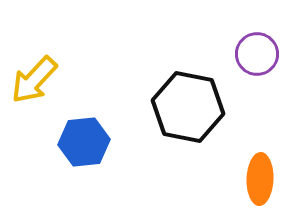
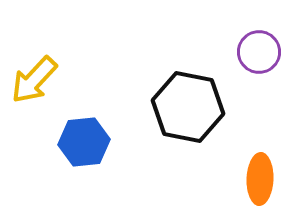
purple circle: moved 2 px right, 2 px up
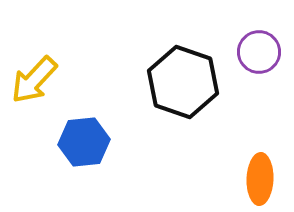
black hexagon: moved 5 px left, 25 px up; rotated 8 degrees clockwise
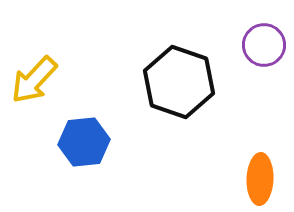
purple circle: moved 5 px right, 7 px up
black hexagon: moved 4 px left
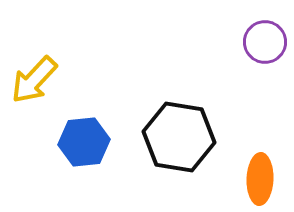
purple circle: moved 1 px right, 3 px up
black hexagon: moved 55 px down; rotated 10 degrees counterclockwise
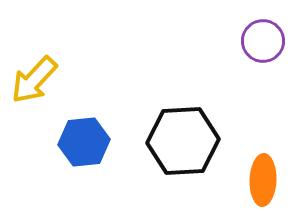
purple circle: moved 2 px left, 1 px up
black hexagon: moved 4 px right, 4 px down; rotated 12 degrees counterclockwise
orange ellipse: moved 3 px right, 1 px down
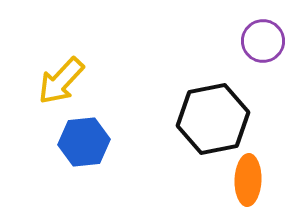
yellow arrow: moved 27 px right, 1 px down
black hexagon: moved 30 px right, 22 px up; rotated 8 degrees counterclockwise
orange ellipse: moved 15 px left
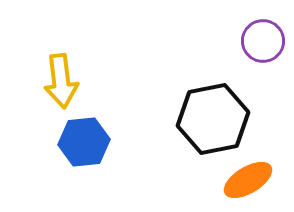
yellow arrow: rotated 50 degrees counterclockwise
orange ellipse: rotated 57 degrees clockwise
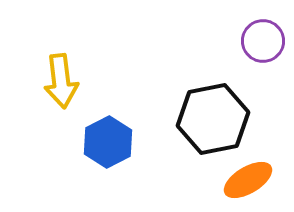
blue hexagon: moved 24 px right; rotated 21 degrees counterclockwise
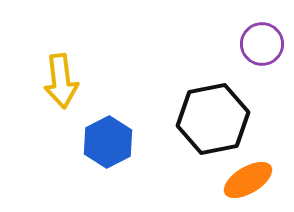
purple circle: moved 1 px left, 3 px down
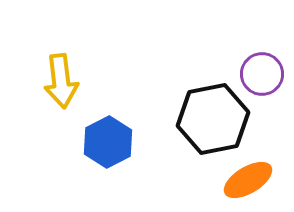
purple circle: moved 30 px down
